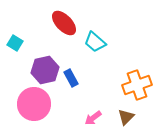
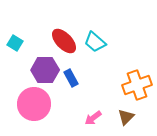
red ellipse: moved 18 px down
purple hexagon: rotated 12 degrees clockwise
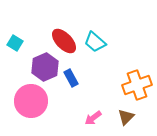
purple hexagon: moved 3 px up; rotated 24 degrees counterclockwise
pink circle: moved 3 px left, 3 px up
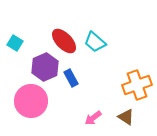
brown triangle: rotated 42 degrees counterclockwise
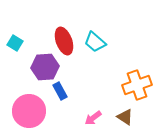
red ellipse: rotated 24 degrees clockwise
purple hexagon: rotated 20 degrees clockwise
blue rectangle: moved 11 px left, 13 px down
pink circle: moved 2 px left, 10 px down
brown triangle: moved 1 px left
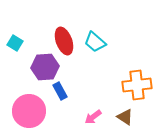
orange cross: rotated 12 degrees clockwise
pink arrow: moved 1 px up
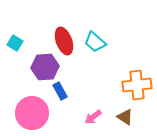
pink circle: moved 3 px right, 2 px down
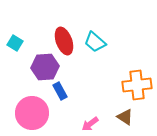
pink arrow: moved 3 px left, 7 px down
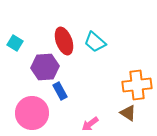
brown triangle: moved 3 px right, 4 px up
